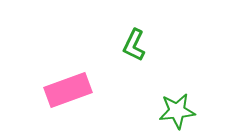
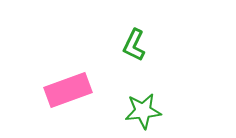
green star: moved 34 px left
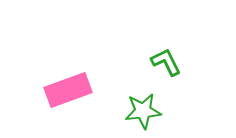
green L-shape: moved 32 px right, 17 px down; rotated 128 degrees clockwise
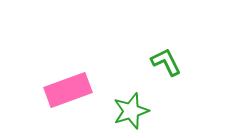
green star: moved 12 px left; rotated 12 degrees counterclockwise
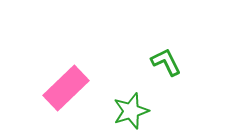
pink rectangle: moved 2 px left, 2 px up; rotated 24 degrees counterclockwise
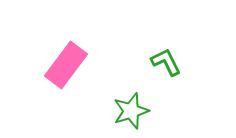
pink rectangle: moved 23 px up; rotated 9 degrees counterclockwise
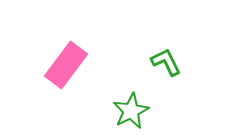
green star: rotated 9 degrees counterclockwise
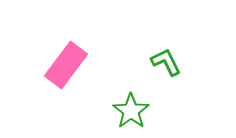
green star: rotated 9 degrees counterclockwise
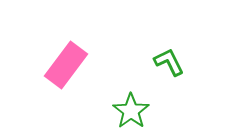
green L-shape: moved 3 px right
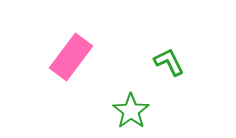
pink rectangle: moved 5 px right, 8 px up
